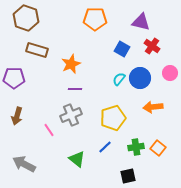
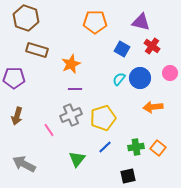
orange pentagon: moved 3 px down
yellow pentagon: moved 10 px left
green triangle: rotated 30 degrees clockwise
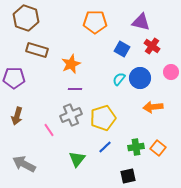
pink circle: moved 1 px right, 1 px up
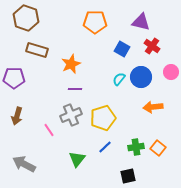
blue circle: moved 1 px right, 1 px up
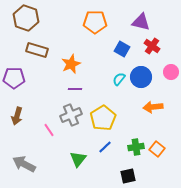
yellow pentagon: rotated 15 degrees counterclockwise
orange square: moved 1 px left, 1 px down
green triangle: moved 1 px right
